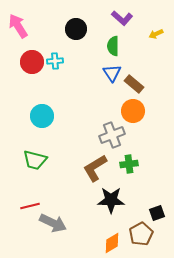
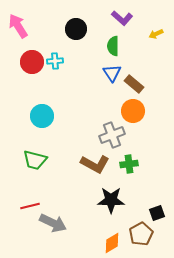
brown L-shape: moved 4 px up; rotated 120 degrees counterclockwise
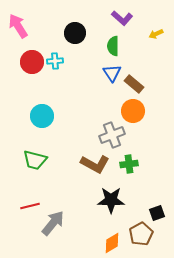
black circle: moved 1 px left, 4 px down
gray arrow: rotated 76 degrees counterclockwise
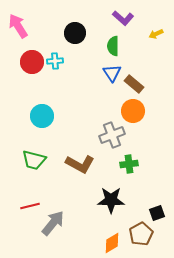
purple L-shape: moved 1 px right
green trapezoid: moved 1 px left
brown L-shape: moved 15 px left
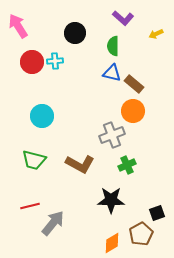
blue triangle: rotated 42 degrees counterclockwise
green cross: moved 2 px left, 1 px down; rotated 18 degrees counterclockwise
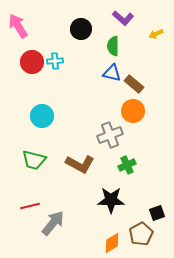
black circle: moved 6 px right, 4 px up
gray cross: moved 2 px left
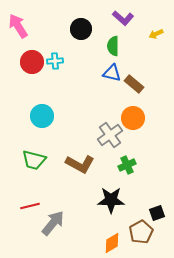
orange circle: moved 7 px down
gray cross: rotated 15 degrees counterclockwise
brown pentagon: moved 2 px up
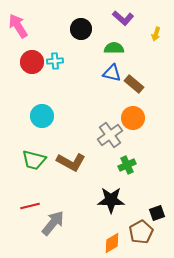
yellow arrow: rotated 48 degrees counterclockwise
green semicircle: moved 1 px right, 2 px down; rotated 90 degrees clockwise
brown L-shape: moved 9 px left, 2 px up
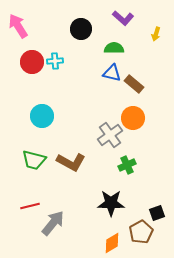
black star: moved 3 px down
